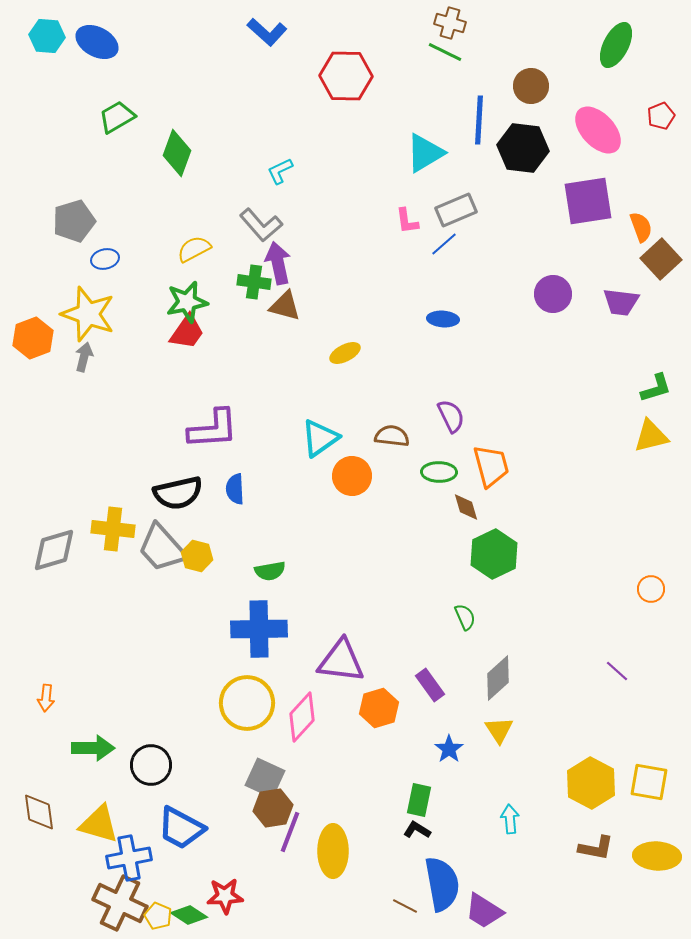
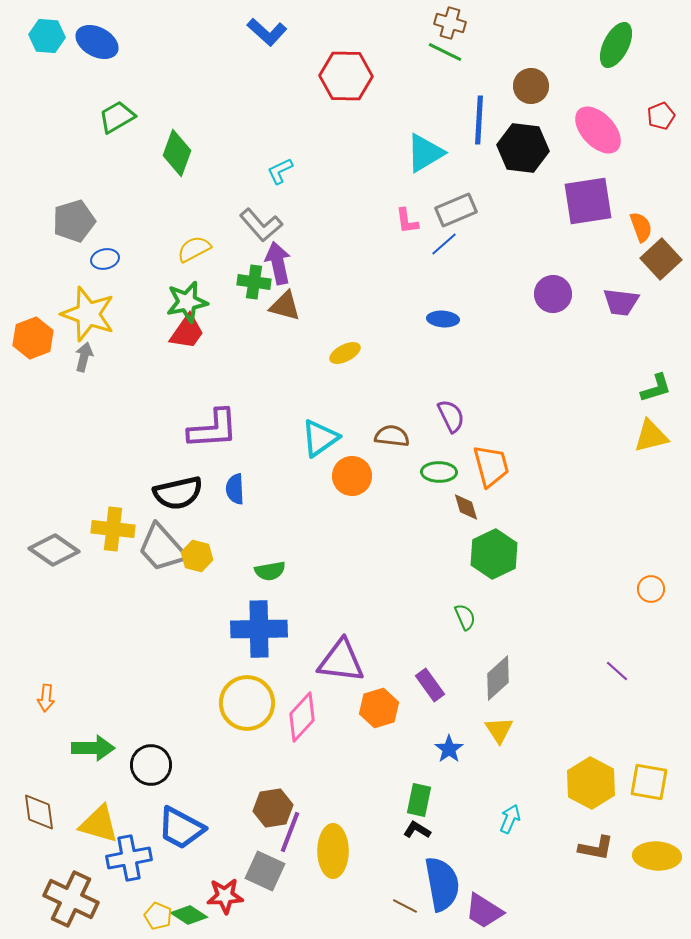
gray diamond at (54, 550): rotated 51 degrees clockwise
gray square at (265, 778): moved 93 px down
cyan arrow at (510, 819): rotated 28 degrees clockwise
brown cross at (120, 903): moved 49 px left, 4 px up
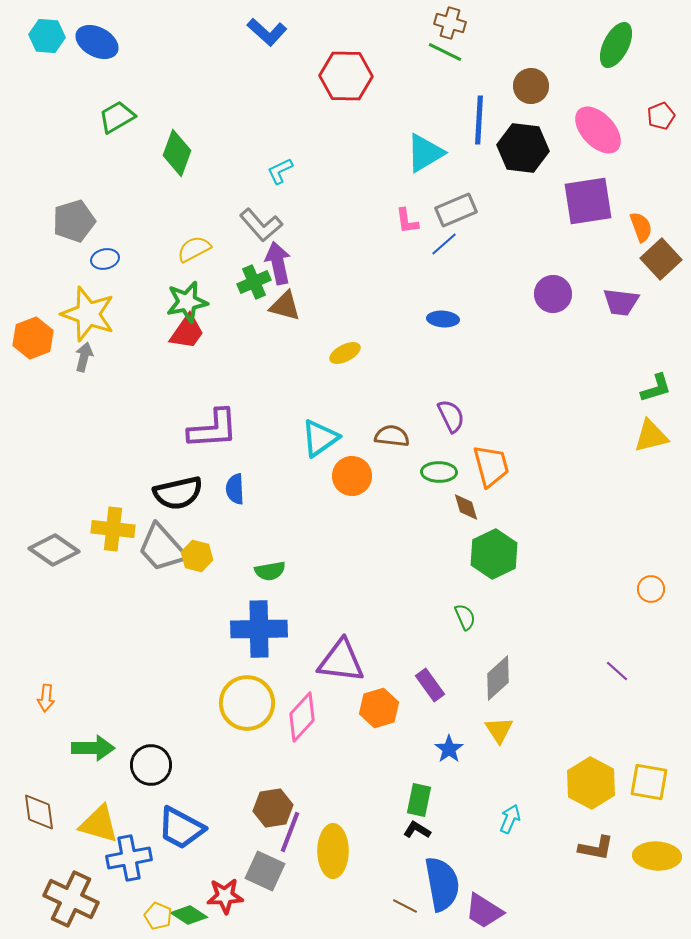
green cross at (254, 282): rotated 32 degrees counterclockwise
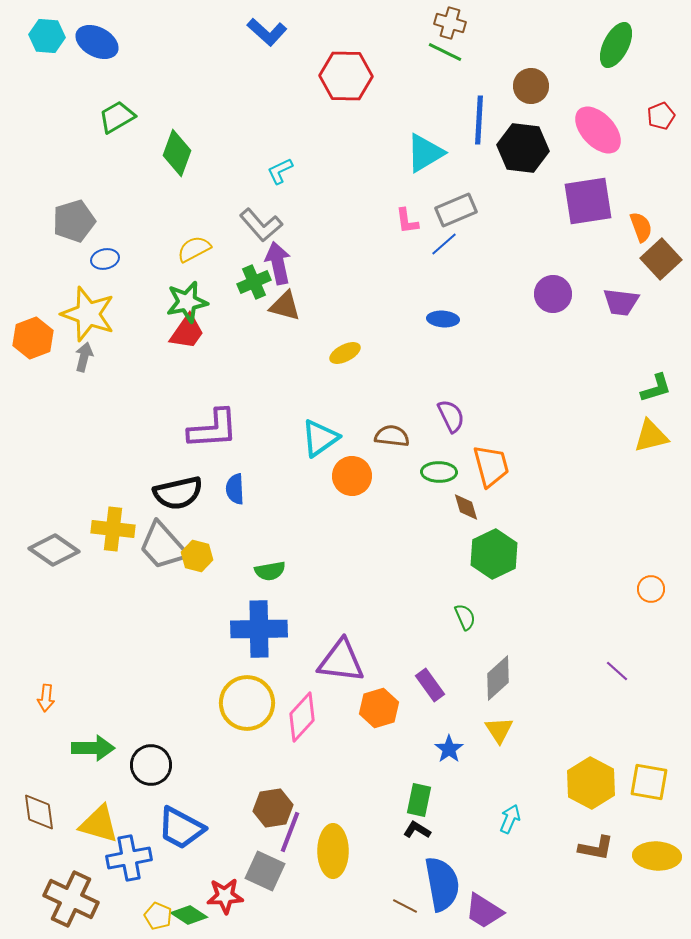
gray trapezoid at (162, 548): moved 1 px right, 2 px up
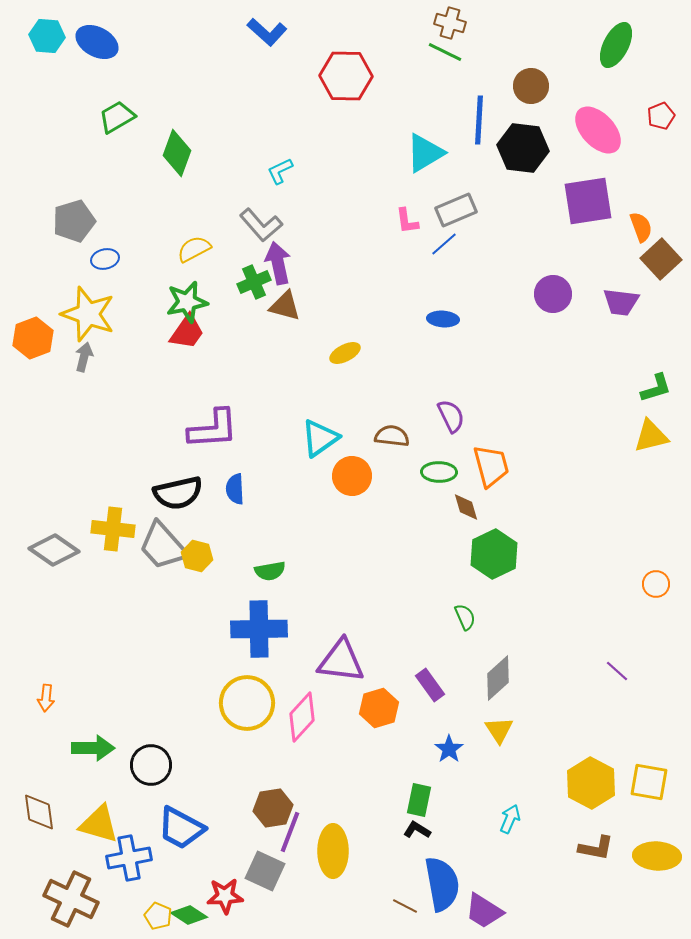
orange circle at (651, 589): moved 5 px right, 5 px up
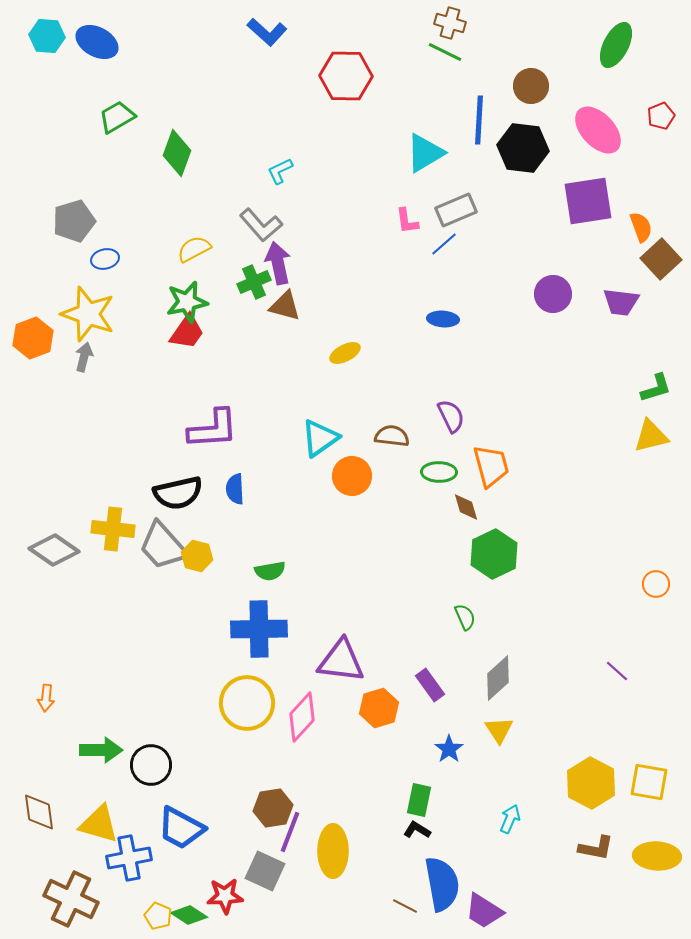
green arrow at (93, 748): moved 8 px right, 2 px down
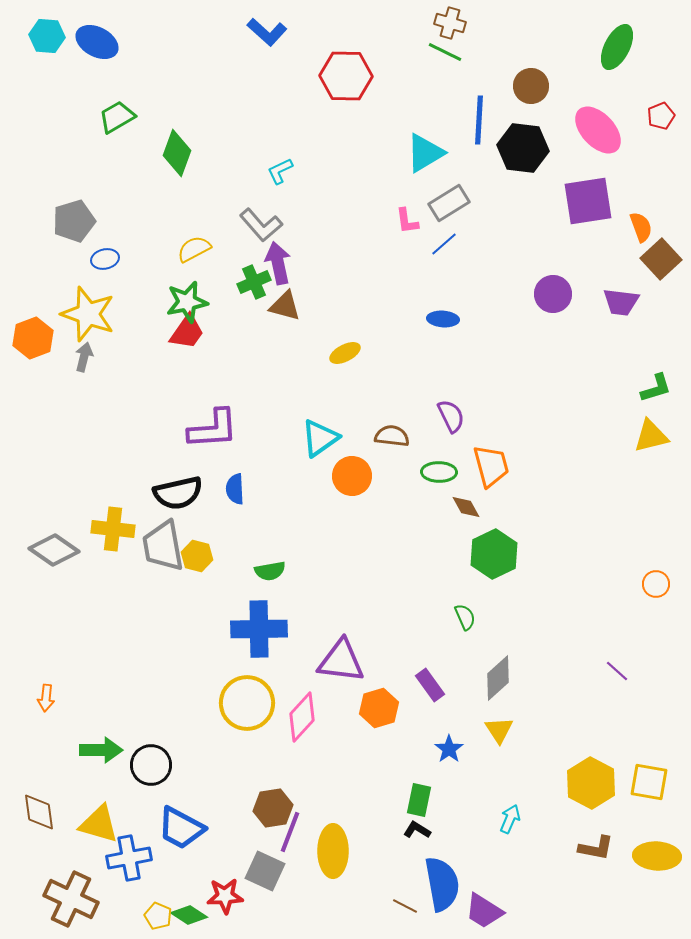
green ellipse at (616, 45): moved 1 px right, 2 px down
gray rectangle at (456, 210): moved 7 px left, 7 px up; rotated 9 degrees counterclockwise
brown diamond at (466, 507): rotated 12 degrees counterclockwise
gray trapezoid at (163, 546): rotated 32 degrees clockwise
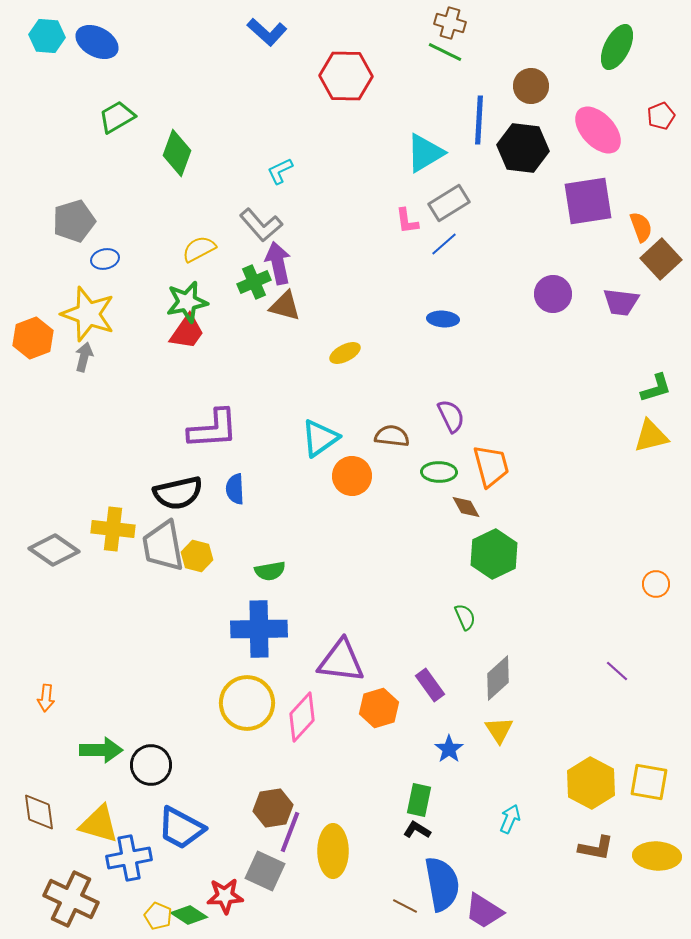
yellow semicircle at (194, 249): moved 5 px right
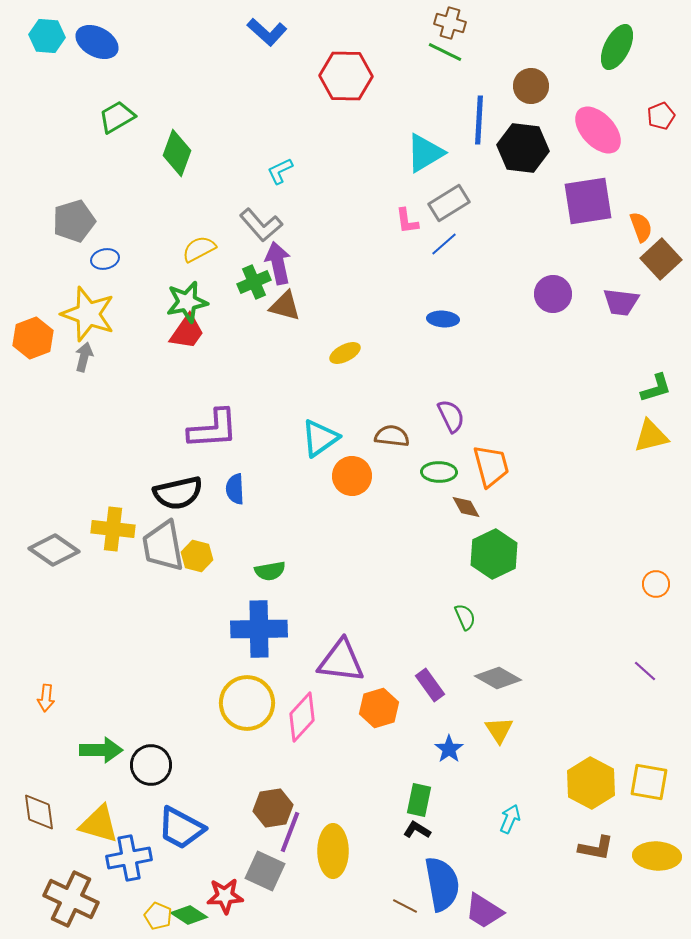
purple line at (617, 671): moved 28 px right
gray diamond at (498, 678): rotated 72 degrees clockwise
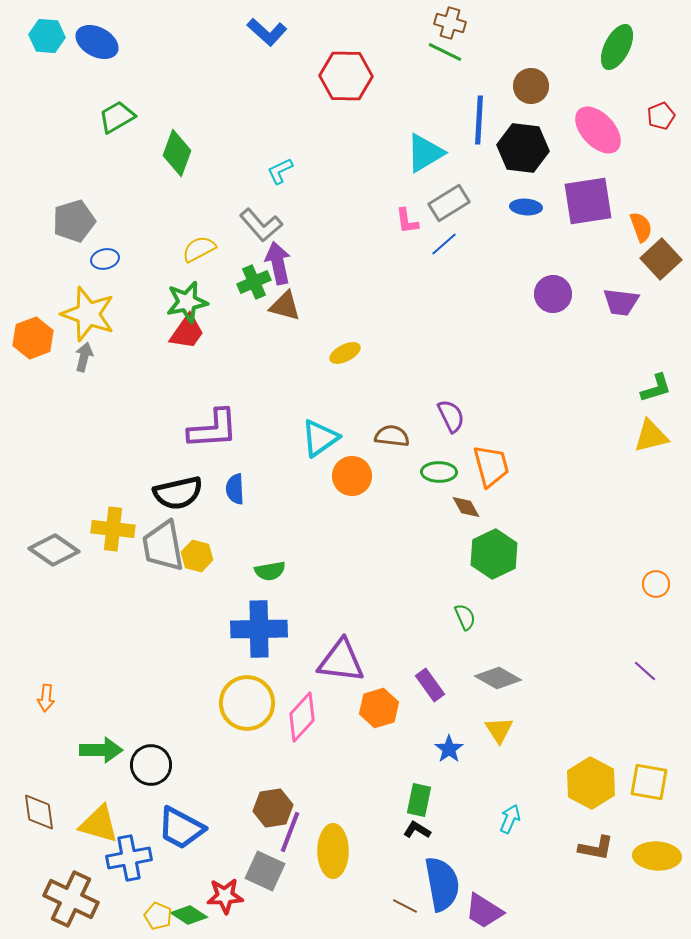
blue ellipse at (443, 319): moved 83 px right, 112 px up
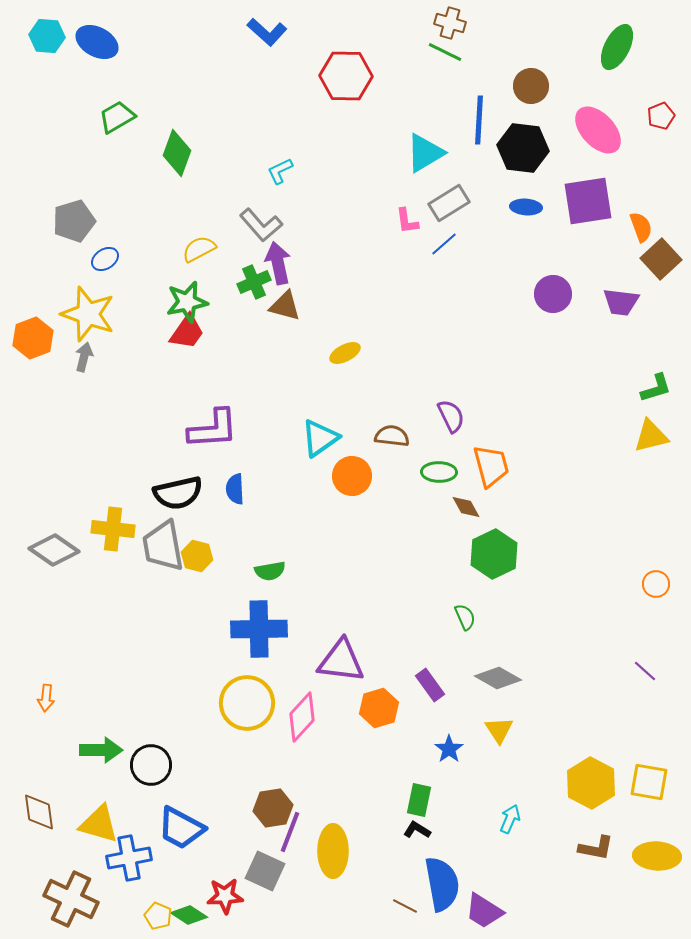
blue ellipse at (105, 259): rotated 20 degrees counterclockwise
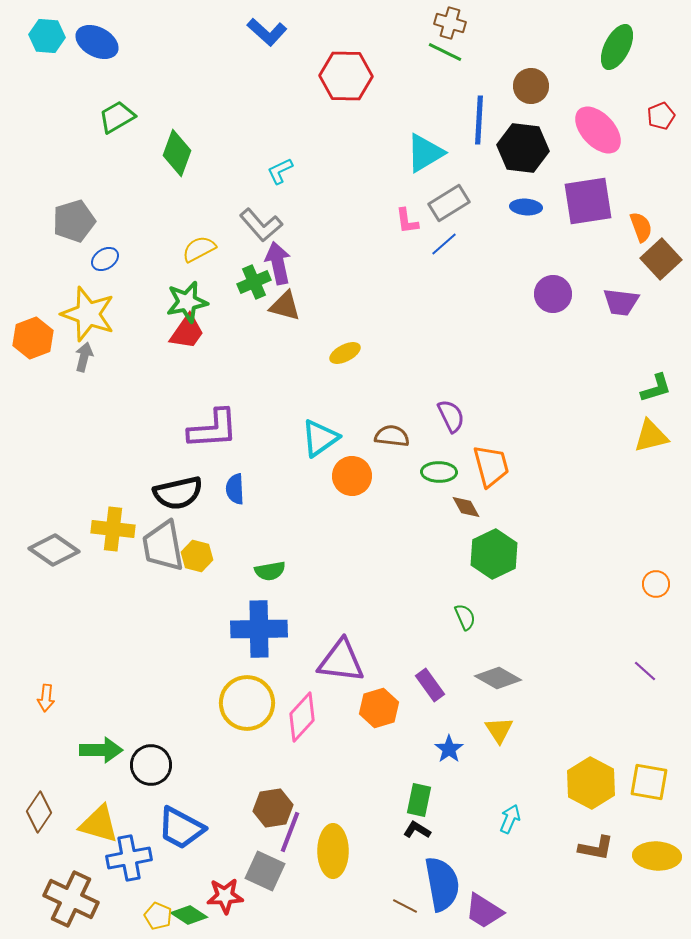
brown diamond at (39, 812): rotated 42 degrees clockwise
